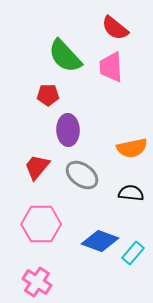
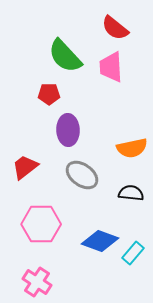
red pentagon: moved 1 px right, 1 px up
red trapezoid: moved 12 px left; rotated 12 degrees clockwise
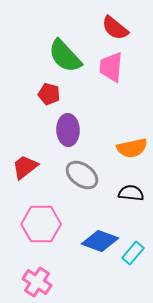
pink trapezoid: rotated 8 degrees clockwise
red pentagon: rotated 15 degrees clockwise
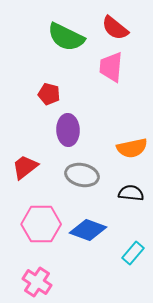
green semicircle: moved 1 px right, 19 px up; rotated 21 degrees counterclockwise
gray ellipse: rotated 24 degrees counterclockwise
blue diamond: moved 12 px left, 11 px up
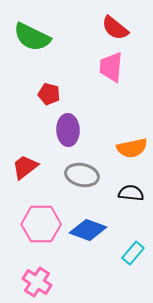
green semicircle: moved 34 px left
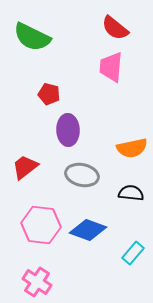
pink hexagon: moved 1 px down; rotated 6 degrees clockwise
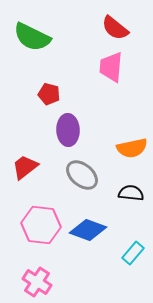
gray ellipse: rotated 28 degrees clockwise
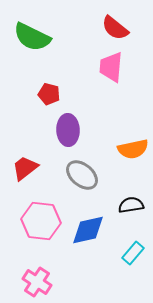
orange semicircle: moved 1 px right, 1 px down
red trapezoid: moved 1 px down
black semicircle: moved 12 px down; rotated 15 degrees counterclockwise
pink hexagon: moved 4 px up
blue diamond: rotated 33 degrees counterclockwise
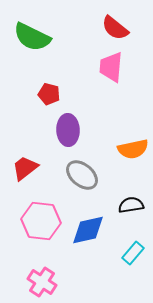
pink cross: moved 5 px right
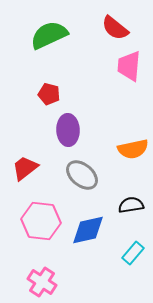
green semicircle: moved 17 px right, 2 px up; rotated 129 degrees clockwise
pink trapezoid: moved 18 px right, 1 px up
